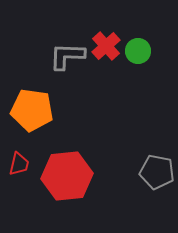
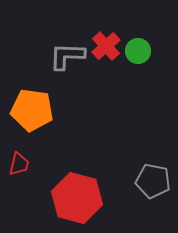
gray pentagon: moved 4 px left, 9 px down
red hexagon: moved 10 px right, 22 px down; rotated 21 degrees clockwise
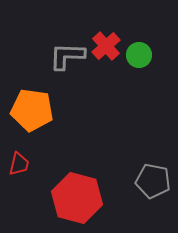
green circle: moved 1 px right, 4 px down
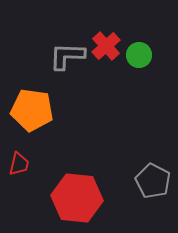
gray pentagon: rotated 16 degrees clockwise
red hexagon: rotated 9 degrees counterclockwise
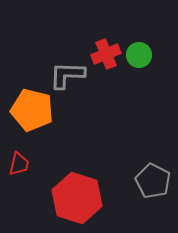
red cross: moved 8 px down; rotated 20 degrees clockwise
gray L-shape: moved 19 px down
orange pentagon: rotated 6 degrees clockwise
red hexagon: rotated 12 degrees clockwise
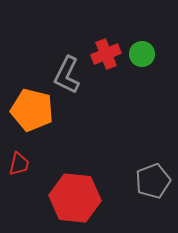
green circle: moved 3 px right, 1 px up
gray L-shape: rotated 66 degrees counterclockwise
gray pentagon: rotated 24 degrees clockwise
red hexagon: moved 2 px left; rotated 12 degrees counterclockwise
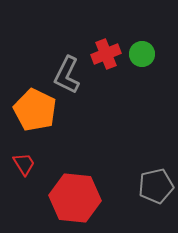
orange pentagon: moved 3 px right; rotated 12 degrees clockwise
red trapezoid: moved 5 px right; rotated 45 degrees counterclockwise
gray pentagon: moved 3 px right, 5 px down; rotated 8 degrees clockwise
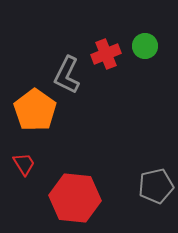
green circle: moved 3 px right, 8 px up
orange pentagon: rotated 9 degrees clockwise
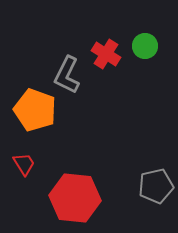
red cross: rotated 36 degrees counterclockwise
orange pentagon: rotated 15 degrees counterclockwise
